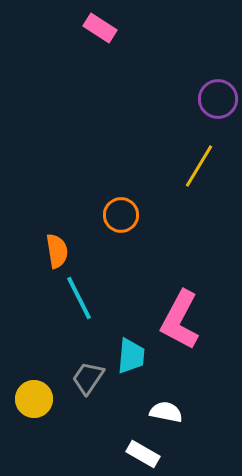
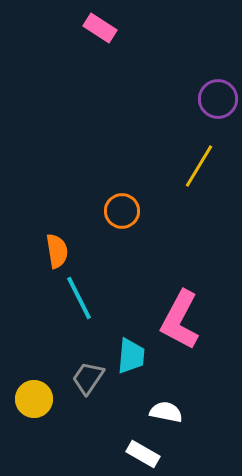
orange circle: moved 1 px right, 4 px up
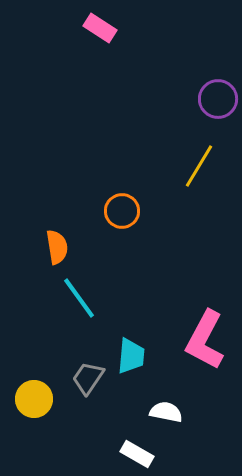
orange semicircle: moved 4 px up
cyan line: rotated 9 degrees counterclockwise
pink L-shape: moved 25 px right, 20 px down
white rectangle: moved 6 px left
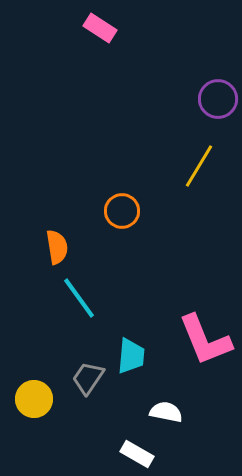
pink L-shape: rotated 50 degrees counterclockwise
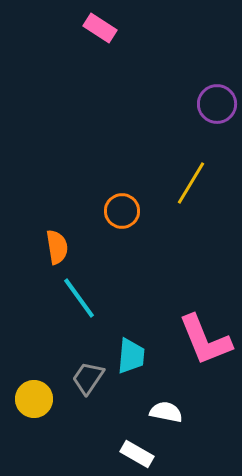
purple circle: moved 1 px left, 5 px down
yellow line: moved 8 px left, 17 px down
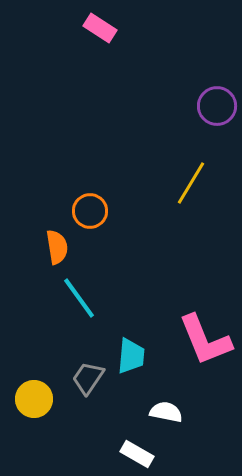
purple circle: moved 2 px down
orange circle: moved 32 px left
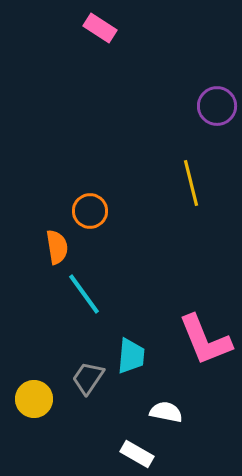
yellow line: rotated 45 degrees counterclockwise
cyan line: moved 5 px right, 4 px up
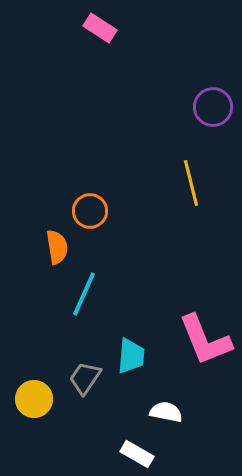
purple circle: moved 4 px left, 1 px down
cyan line: rotated 60 degrees clockwise
gray trapezoid: moved 3 px left
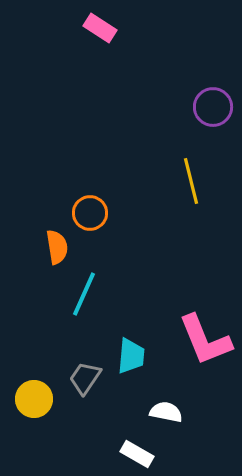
yellow line: moved 2 px up
orange circle: moved 2 px down
